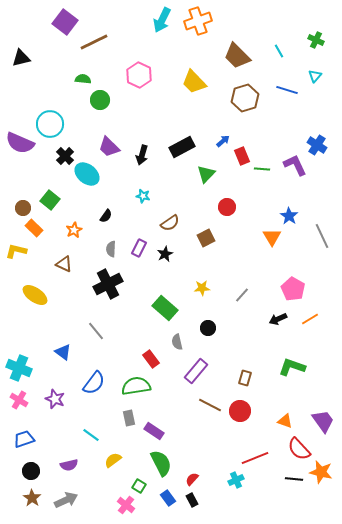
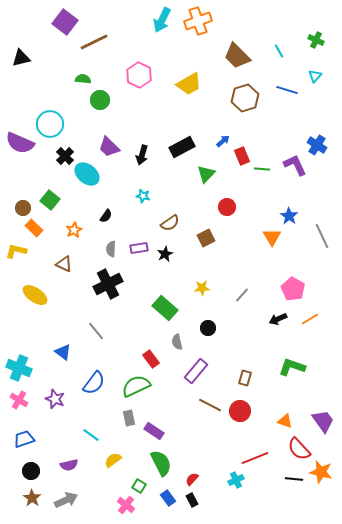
yellow trapezoid at (194, 82): moved 5 px left, 2 px down; rotated 76 degrees counterclockwise
purple rectangle at (139, 248): rotated 54 degrees clockwise
green semicircle at (136, 386): rotated 16 degrees counterclockwise
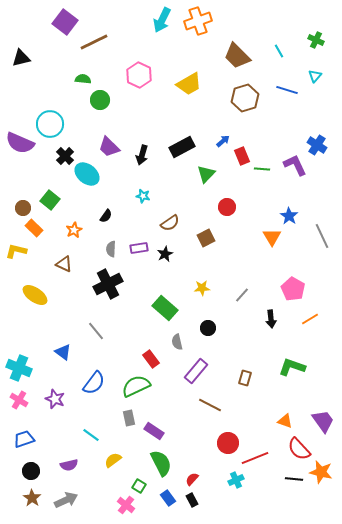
black arrow at (278, 319): moved 7 px left; rotated 72 degrees counterclockwise
red circle at (240, 411): moved 12 px left, 32 px down
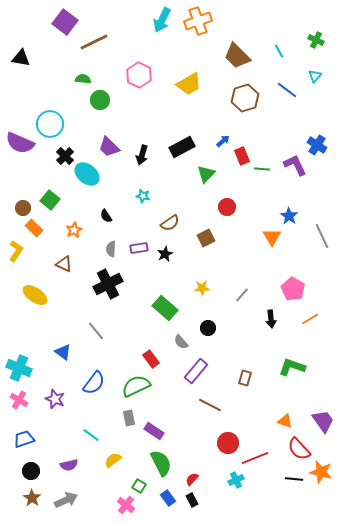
black triangle at (21, 58): rotated 24 degrees clockwise
blue line at (287, 90): rotated 20 degrees clockwise
black semicircle at (106, 216): rotated 112 degrees clockwise
yellow L-shape at (16, 251): rotated 110 degrees clockwise
gray semicircle at (177, 342): moved 4 px right; rotated 28 degrees counterclockwise
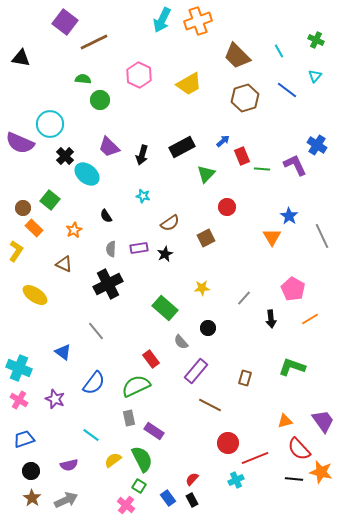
gray line at (242, 295): moved 2 px right, 3 px down
orange triangle at (285, 421): rotated 35 degrees counterclockwise
green semicircle at (161, 463): moved 19 px left, 4 px up
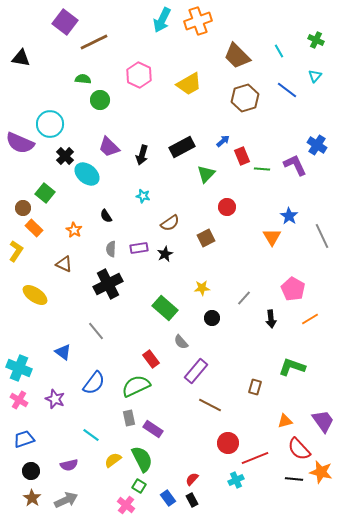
green square at (50, 200): moved 5 px left, 7 px up
orange star at (74, 230): rotated 14 degrees counterclockwise
black circle at (208, 328): moved 4 px right, 10 px up
brown rectangle at (245, 378): moved 10 px right, 9 px down
purple rectangle at (154, 431): moved 1 px left, 2 px up
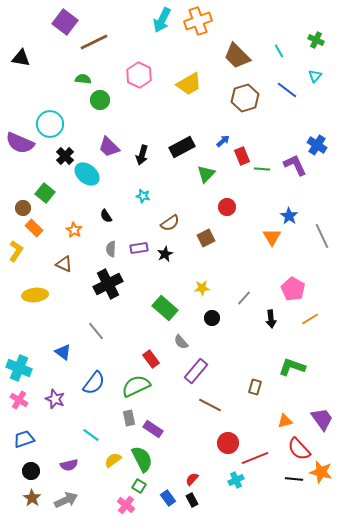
yellow ellipse at (35, 295): rotated 40 degrees counterclockwise
purple trapezoid at (323, 421): moved 1 px left, 2 px up
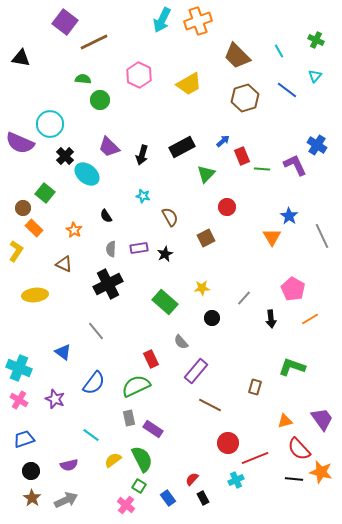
brown semicircle at (170, 223): moved 6 px up; rotated 84 degrees counterclockwise
green rectangle at (165, 308): moved 6 px up
red rectangle at (151, 359): rotated 12 degrees clockwise
black rectangle at (192, 500): moved 11 px right, 2 px up
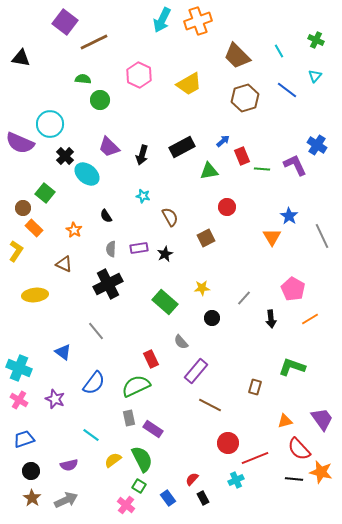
green triangle at (206, 174): moved 3 px right, 3 px up; rotated 36 degrees clockwise
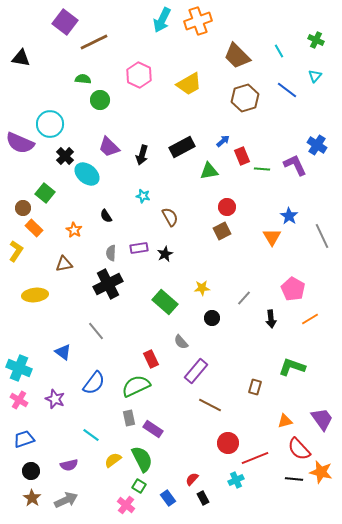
brown square at (206, 238): moved 16 px right, 7 px up
gray semicircle at (111, 249): moved 4 px down
brown triangle at (64, 264): rotated 36 degrees counterclockwise
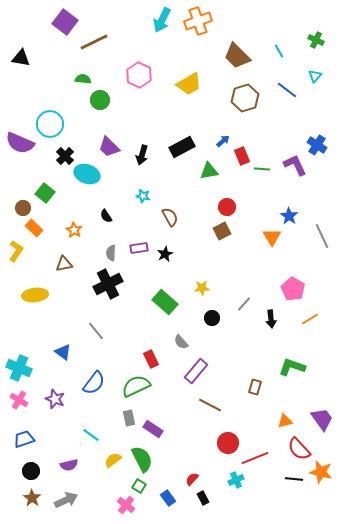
cyan ellipse at (87, 174): rotated 20 degrees counterclockwise
gray line at (244, 298): moved 6 px down
